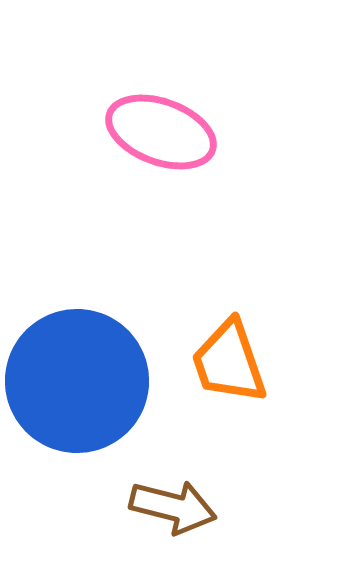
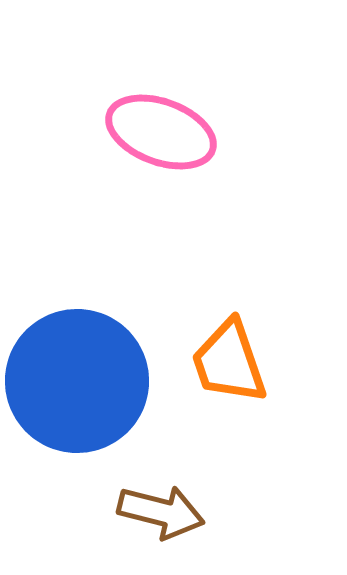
brown arrow: moved 12 px left, 5 px down
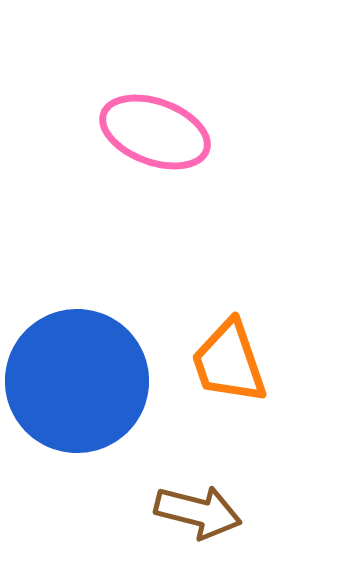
pink ellipse: moved 6 px left
brown arrow: moved 37 px right
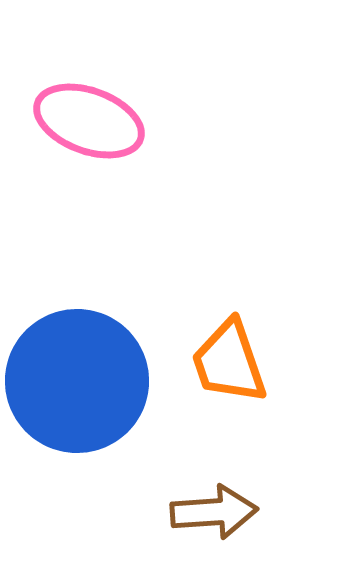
pink ellipse: moved 66 px left, 11 px up
brown arrow: moved 16 px right; rotated 18 degrees counterclockwise
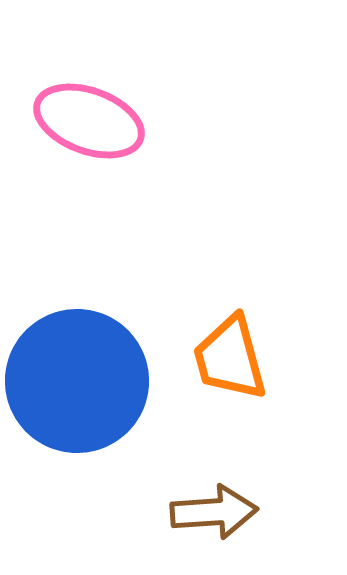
orange trapezoid: moved 1 px right, 4 px up; rotated 4 degrees clockwise
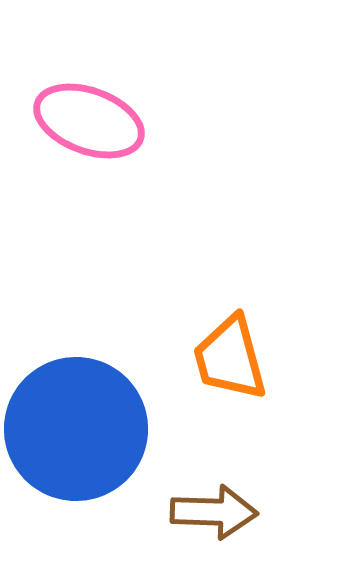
blue circle: moved 1 px left, 48 px down
brown arrow: rotated 6 degrees clockwise
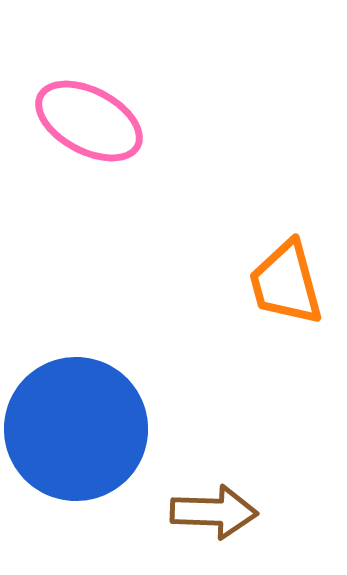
pink ellipse: rotated 8 degrees clockwise
orange trapezoid: moved 56 px right, 75 px up
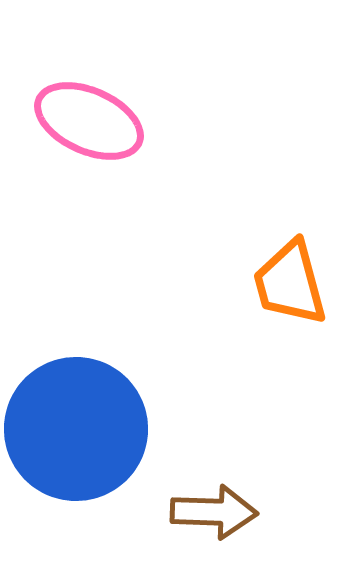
pink ellipse: rotated 4 degrees counterclockwise
orange trapezoid: moved 4 px right
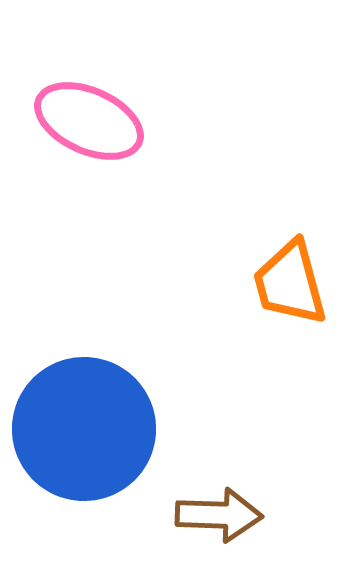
blue circle: moved 8 px right
brown arrow: moved 5 px right, 3 px down
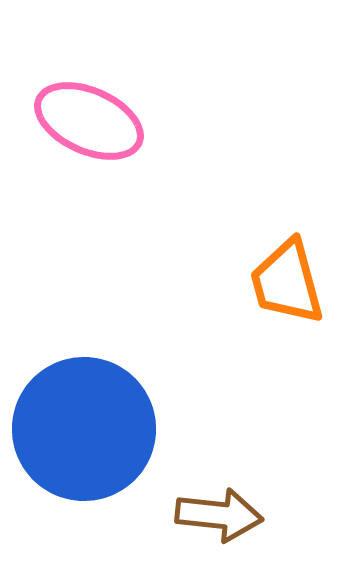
orange trapezoid: moved 3 px left, 1 px up
brown arrow: rotated 4 degrees clockwise
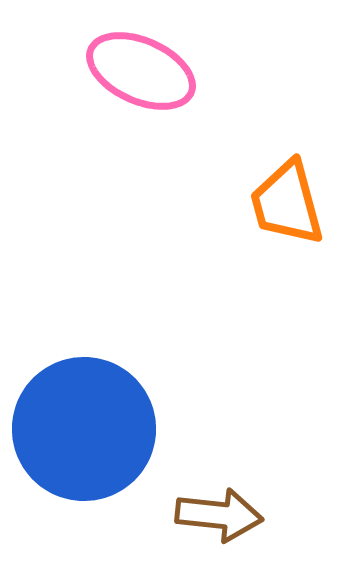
pink ellipse: moved 52 px right, 50 px up
orange trapezoid: moved 79 px up
